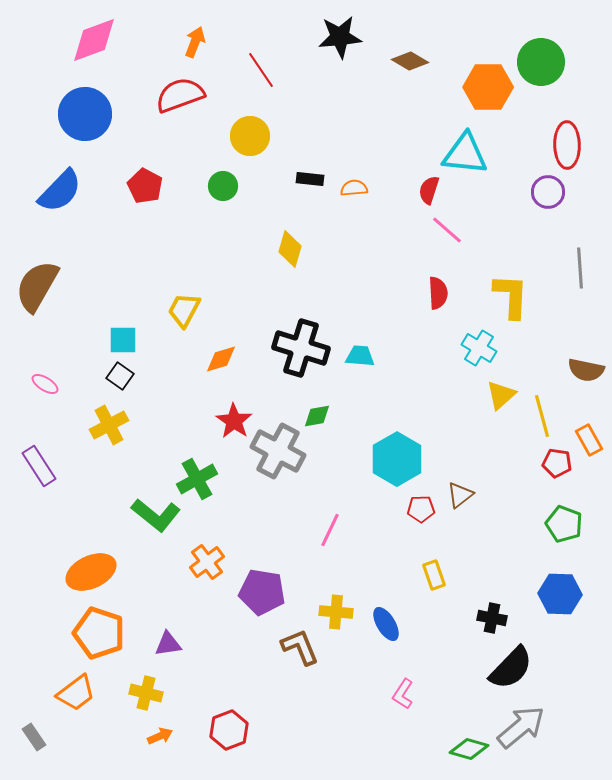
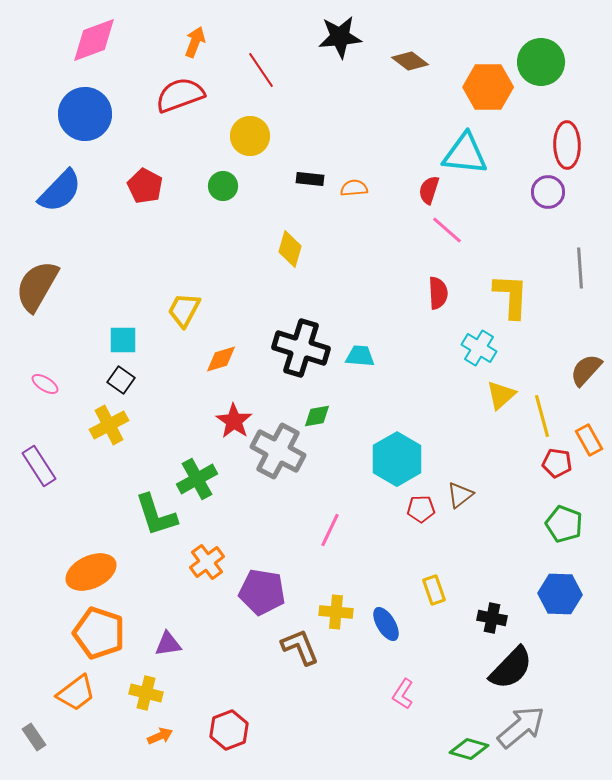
brown diamond at (410, 61): rotated 6 degrees clockwise
brown semicircle at (586, 370): rotated 120 degrees clockwise
black square at (120, 376): moved 1 px right, 4 px down
green L-shape at (156, 515): rotated 33 degrees clockwise
yellow rectangle at (434, 575): moved 15 px down
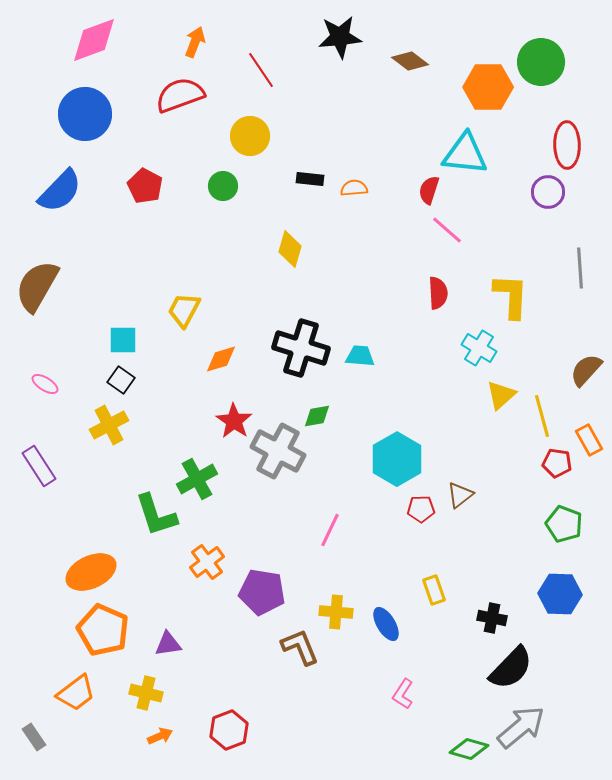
orange pentagon at (99, 633): moved 4 px right, 3 px up; rotated 6 degrees clockwise
